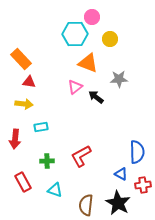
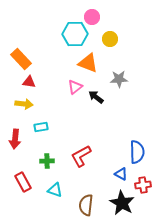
black star: moved 4 px right
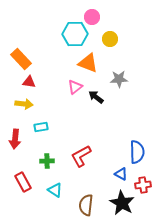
cyan triangle: rotated 14 degrees clockwise
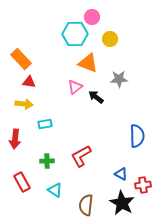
cyan rectangle: moved 4 px right, 3 px up
blue semicircle: moved 16 px up
red rectangle: moved 1 px left
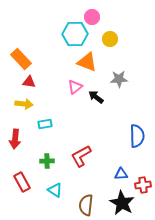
orange triangle: moved 1 px left, 1 px up
blue triangle: rotated 32 degrees counterclockwise
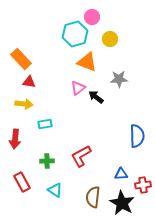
cyan hexagon: rotated 15 degrees counterclockwise
pink triangle: moved 3 px right, 1 px down
brown semicircle: moved 7 px right, 8 px up
